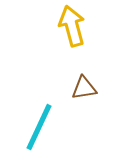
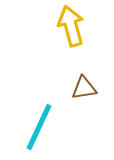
yellow arrow: moved 1 px left
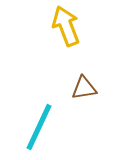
yellow arrow: moved 5 px left; rotated 6 degrees counterclockwise
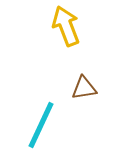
cyan line: moved 2 px right, 2 px up
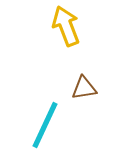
cyan line: moved 4 px right
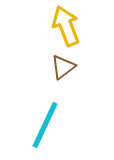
brown triangle: moved 21 px left, 21 px up; rotated 28 degrees counterclockwise
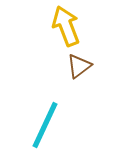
brown triangle: moved 16 px right, 1 px up
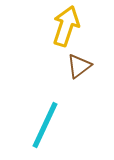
yellow arrow: rotated 39 degrees clockwise
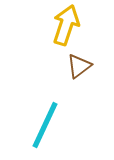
yellow arrow: moved 1 px up
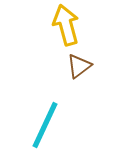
yellow arrow: rotated 33 degrees counterclockwise
